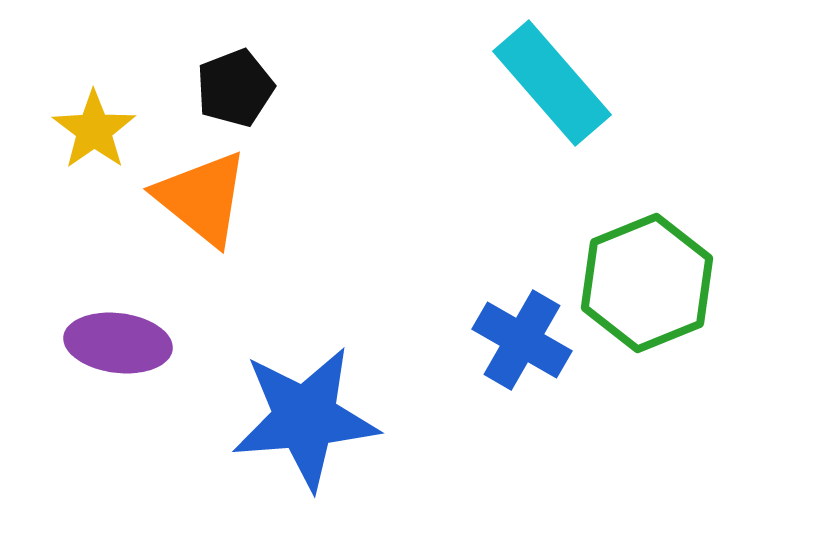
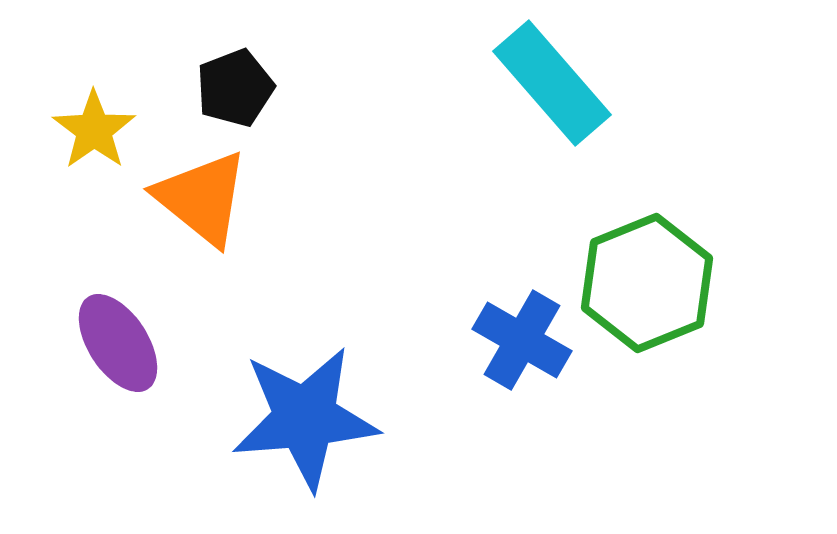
purple ellipse: rotated 50 degrees clockwise
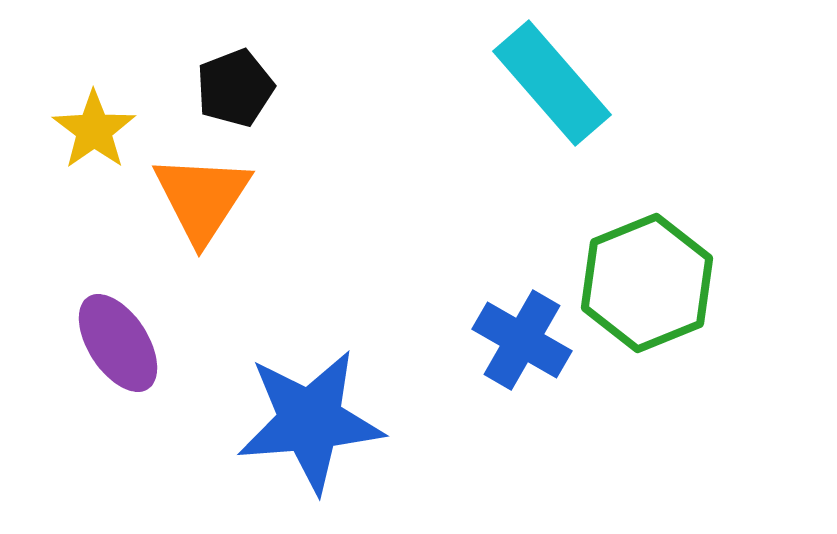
orange triangle: rotated 24 degrees clockwise
blue star: moved 5 px right, 3 px down
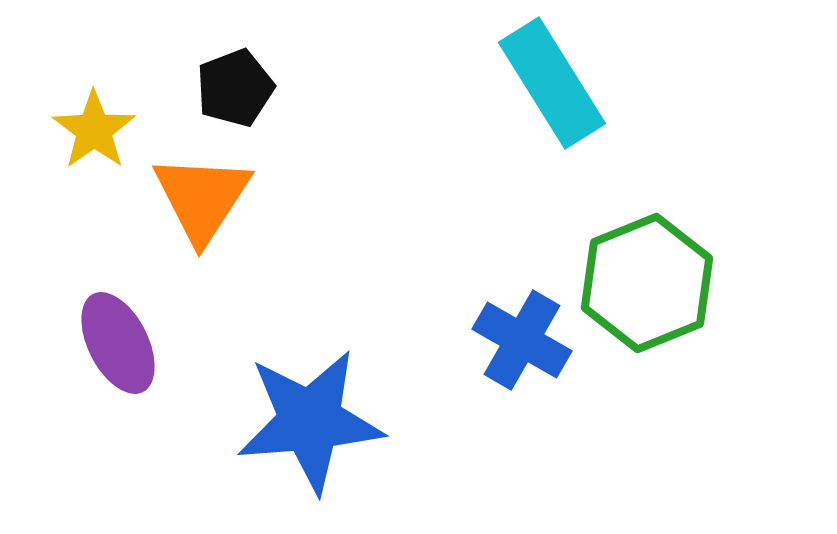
cyan rectangle: rotated 9 degrees clockwise
purple ellipse: rotated 6 degrees clockwise
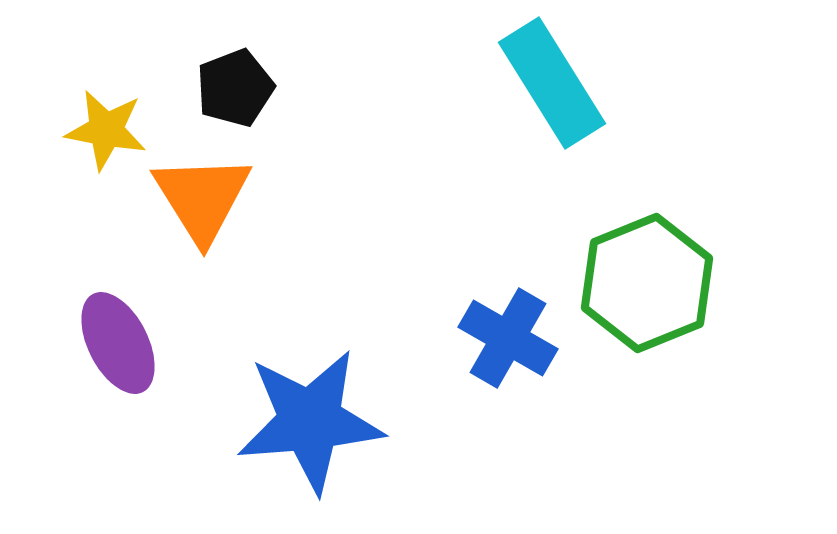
yellow star: moved 12 px right; rotated 26 degrees counterclockwise
orange triangle: rotated 5 degrees counterclockwise
blue cross: moved 14 px left, 2 px up
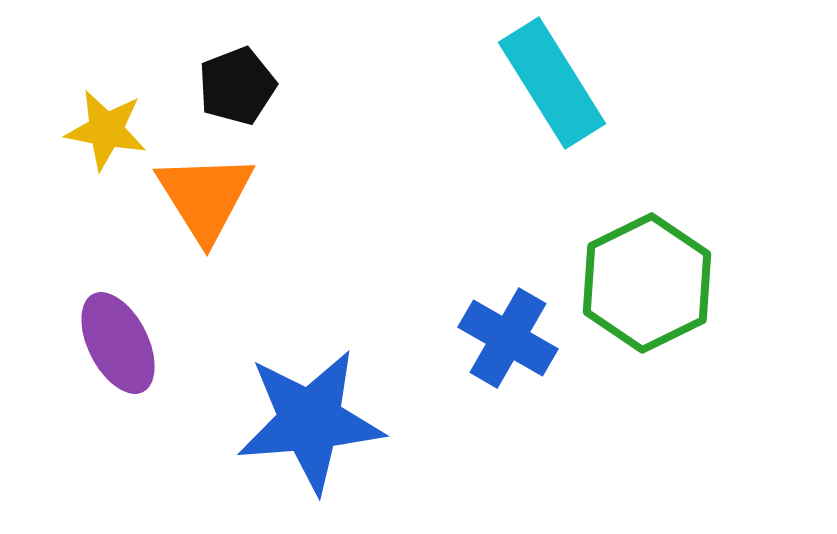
black pentagon: moved 2 px right, 2 px up
orange triangle: moved 3 px right, 1 px up
green hexagon: rotated 4 degrees counterclockwise
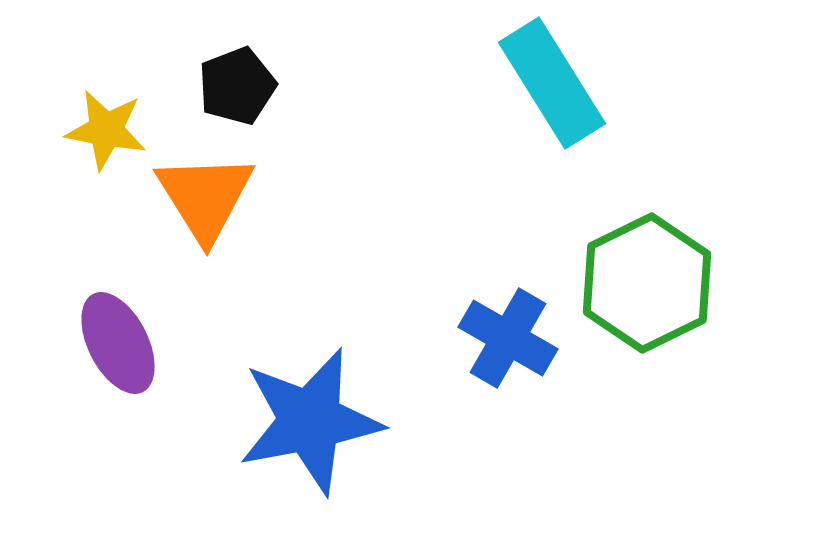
blue star: rotated 6 degrees counterclockwise
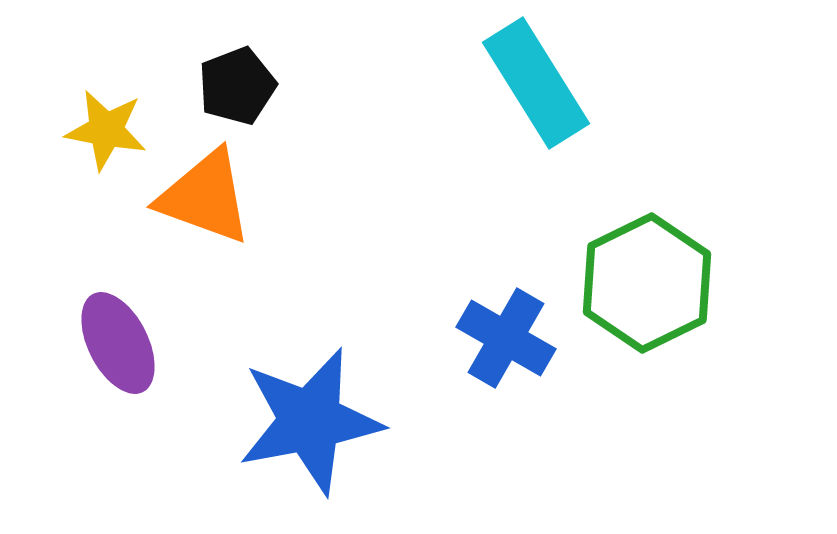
cyan rectangle: moved 16 px left
orange triangle: rotated 38 degrees counterclockwise
blue cross: moved 2 px left
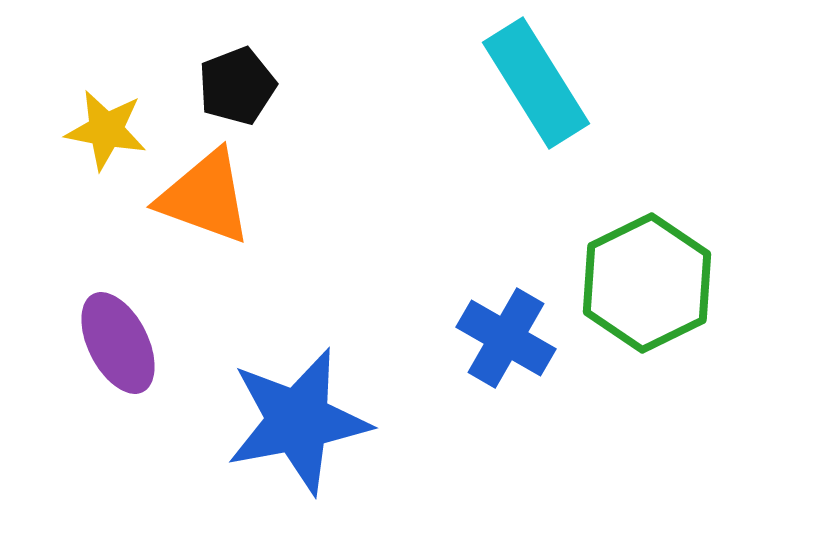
blue star: moved 12 px left
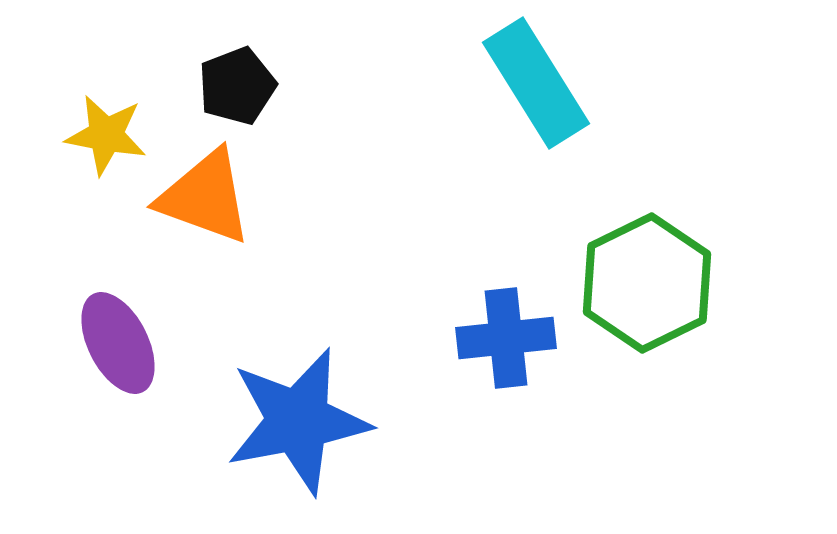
yellow star: moved 5 px down
blue cross: rotated 36 degrees counterclockwise
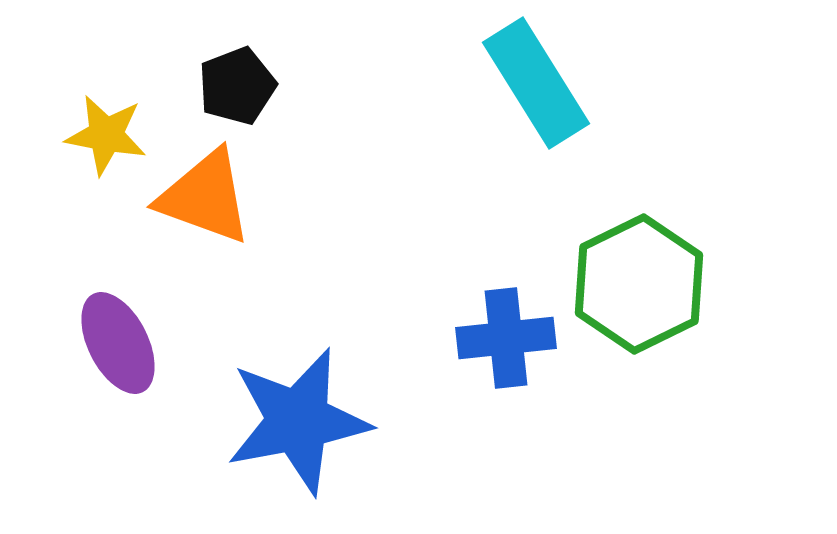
green hexagon: moved 8 px left, 1 px down
